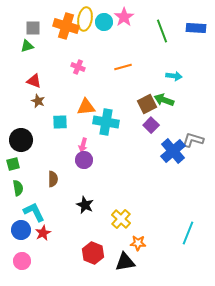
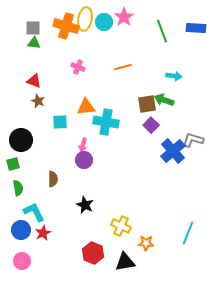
green triangle: moved 7 px right, 3 px up; rotated 24 degrees clockwise
brown square: rotated 18 degrees clockwise
yellow cross: moved 7 px down; rotated 18 degrees counterclockwise
orange star: moved 8 px right
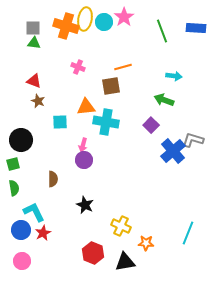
brown square: moved 36 px left, 18 px up
green semicircle: moved 4 px left
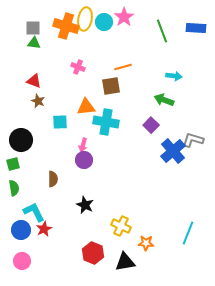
red star: moved 1 px right, 4 px up
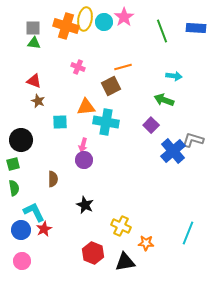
brown square: rotated 18 degrees counterclockwise
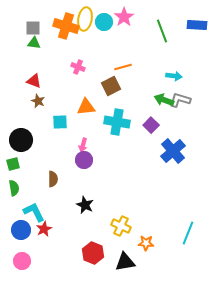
blue rectangle: moved 1 px right, 3 px up
cyan cross: moved 11 px right
gray L-shape: moved 13 px left, 40 px up
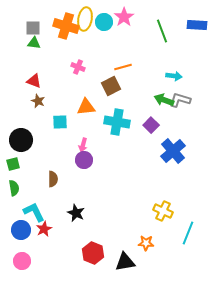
black star: moved 9 px left, 8 px down
yellow cross: moved 42 px right, 15 px up
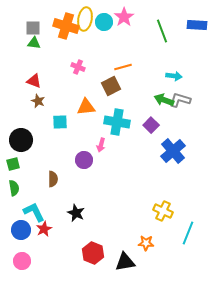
pink arrow: moved 18 px right
